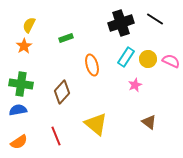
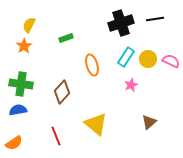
black line: rotated 42 degrees counterclockwise
pink star: moved 4 px left
brown triangle: rotated 42 degrees clockwise
orange semicircle: moved 5 px left, 1 px down
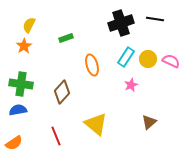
black line: rotated 18 degrees clockwise
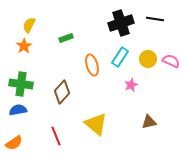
cyan rectangle: moved 6 px left
brown triangle: rotated 28 degrees clockwise
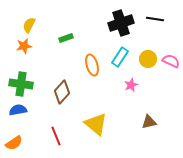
orange star: rotated 21 degrees clockwise
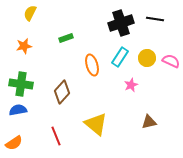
yellow semicircle: moved 1 px right, 12 px up
yellow circle: moved 1 px left, 1 px up
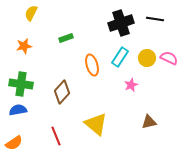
yellow semicircle: moved 1 px right
pink semicircle: moved 2 px left, 3 px up
